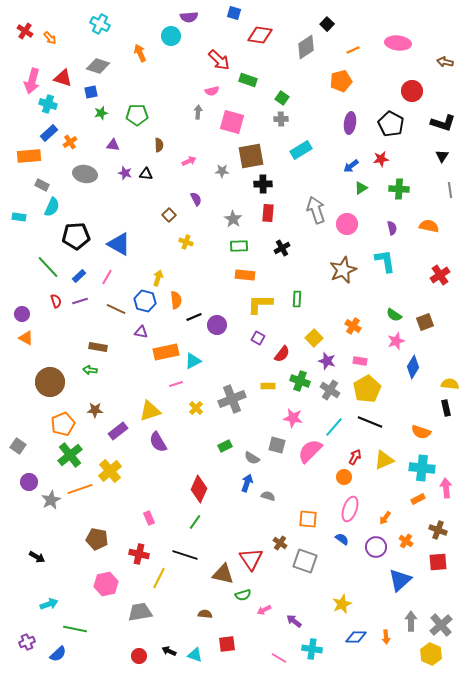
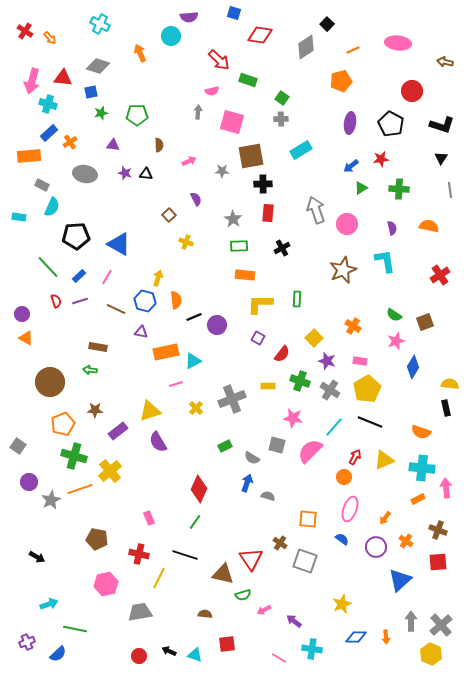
red triangle at (63, 78): rotated 12 degrees counterclockwise
black L-shape at (443, 123): moved 1 px left, 2 px down
black triangle at (442, 156): moved 1 px left, 2 px down
green cross at (70, 455): moved 4 px right, 1 px down; rotated 35 degrees counterclockwise
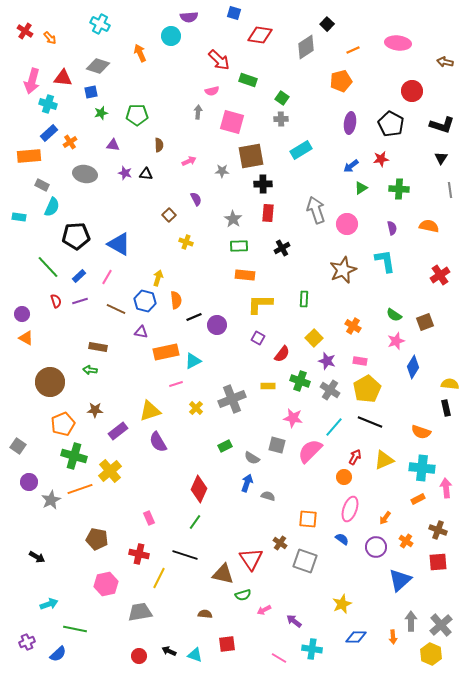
green rectangle at (297, 299): moved 7 px right
orange arrow at (386, 637): moved 7 px right
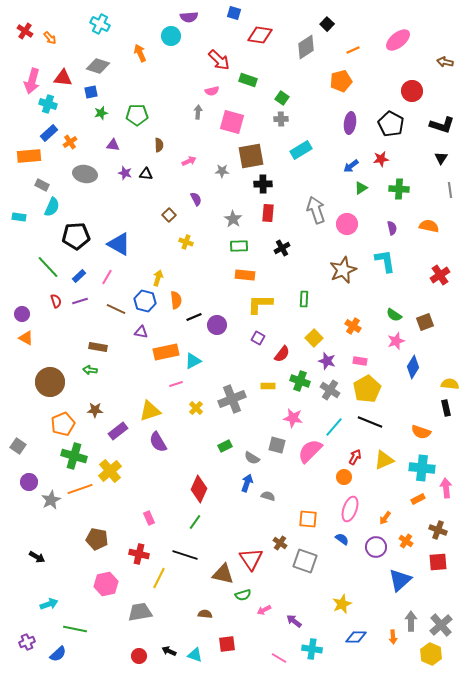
pink ellipse at (398, 43): moved 3 px up; rotated 45 degrees counterclockwise
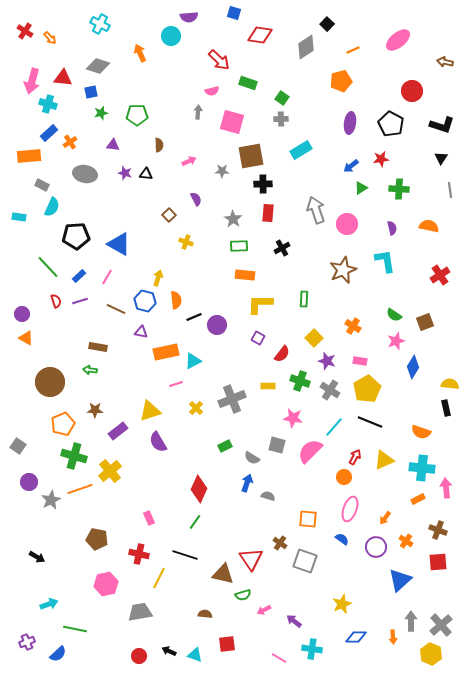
green rectangle at (248, 80): moved 3 px down
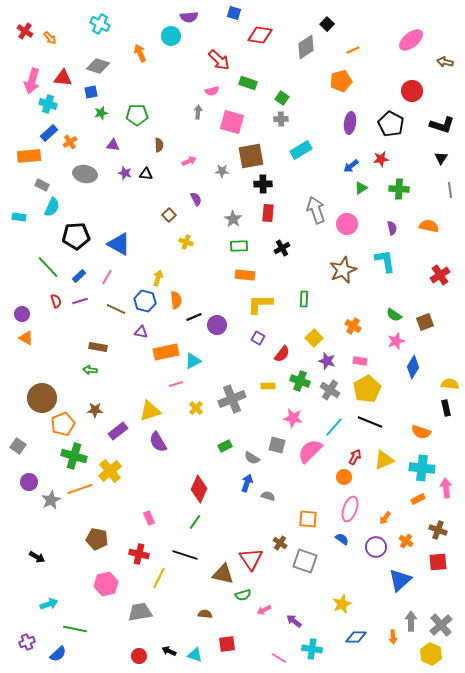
pink ellipse at (398, 40): moved 13 px right
brown circle at (50, 382): moved 8 px left, 16 px down
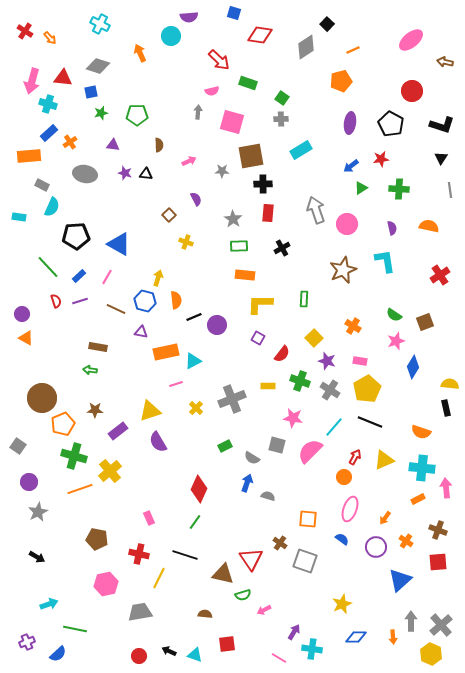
gray star at (51, 500): moved 13 px left, 12 px down
purple arrow at (294, 621): moved 11 px down; rotated 84 degrees clockwise
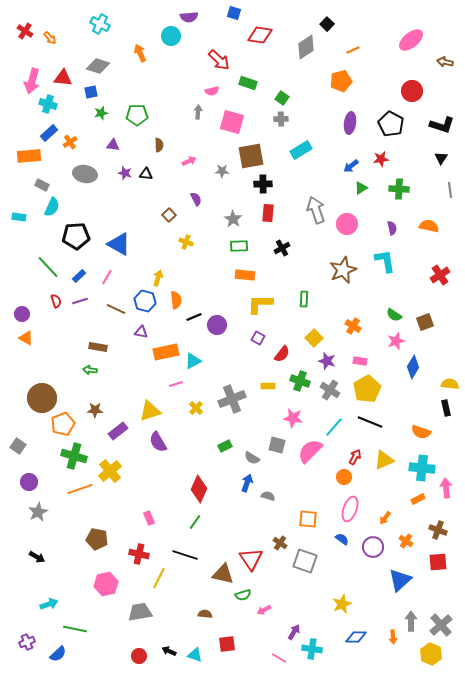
purple circle at (376, 547): moved 3 px left
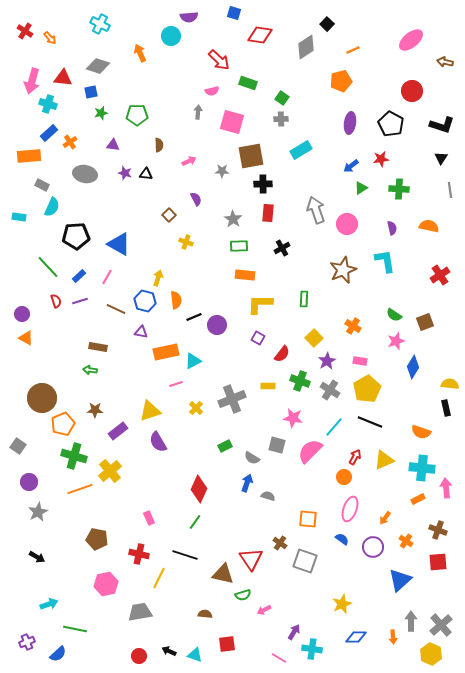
purple star at (327, 361): rotated 24 degrees clockwise
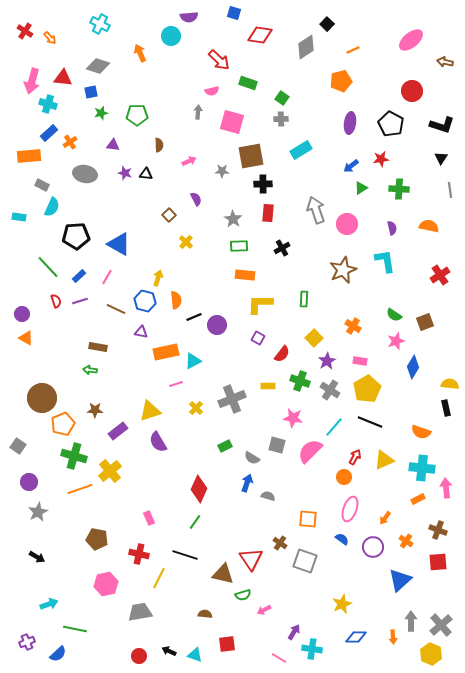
yellow cross at (186, 242): rotated 24 degrees clockwise
